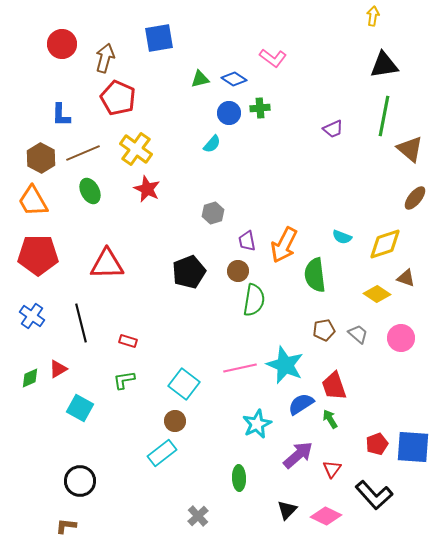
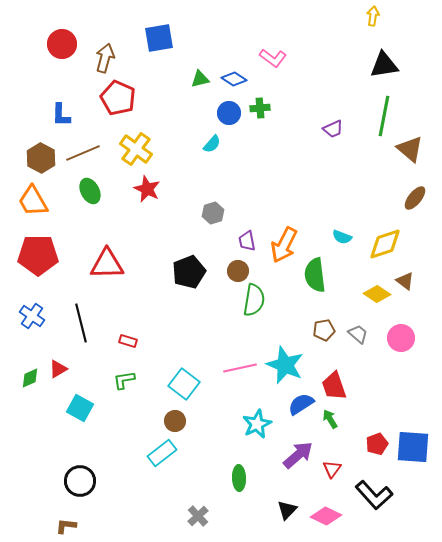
brown triangle at (406, 278): moved 1 px left, 3 px down; rotated 18 degrees clockwise
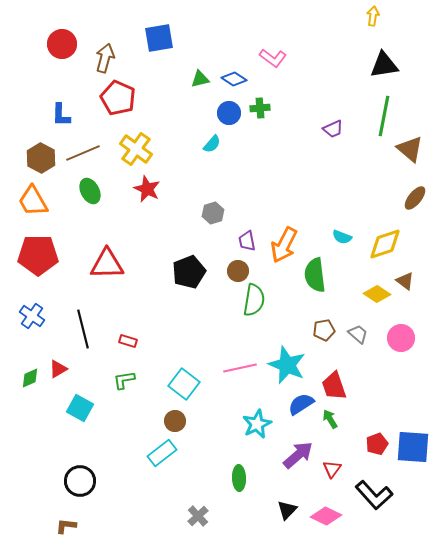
black line at (81, 323): moved 2 px right, 6 px down
cyan star at (285, 365): moved 2 px right
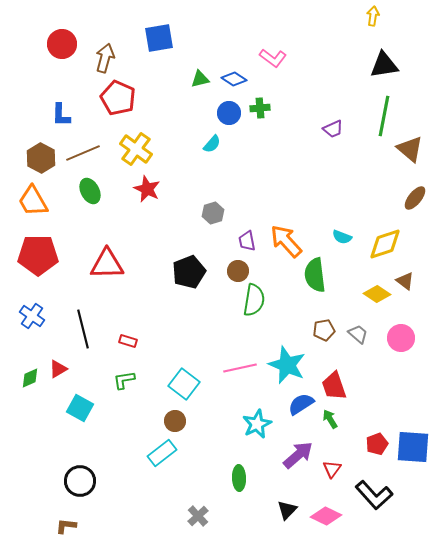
orange arrow at (284, 245): moved 2 px right, 4 px up; rotated 111 degrees clockwise
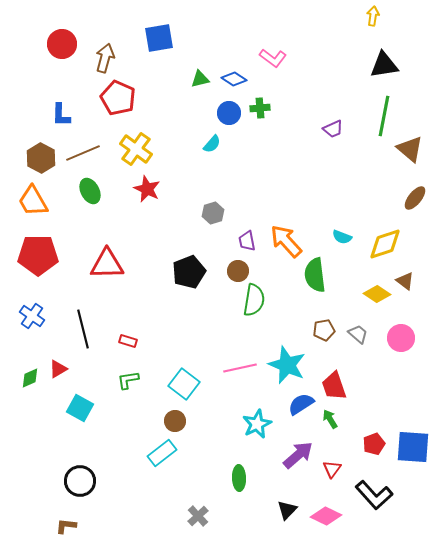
green L-shape at (124, 380): moved 4 px right
red pentagon at (377, 444): moved 3 px left
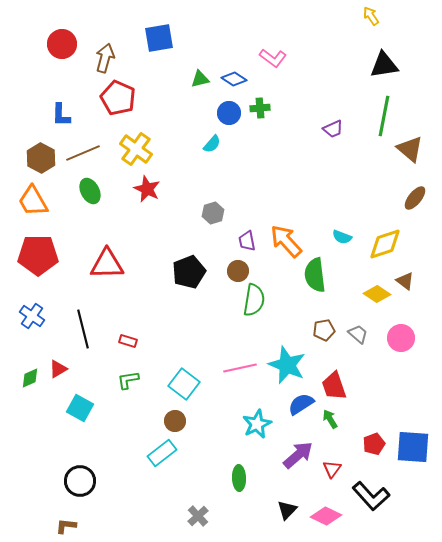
yellow arrow at (373, 16): moved 2 px left; rotated 42 degrees counterclockwise
black L-shape at (374, 495): moved 3 px left, 1 px down
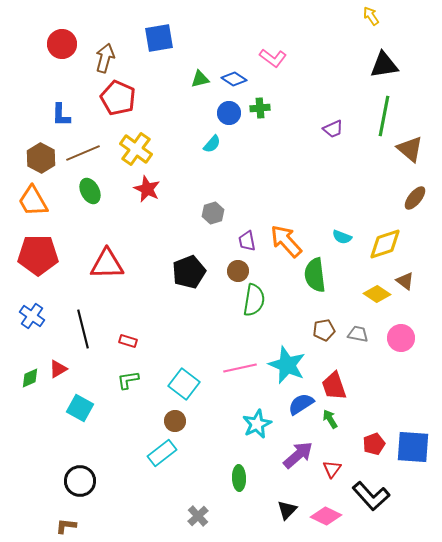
gray trapezoid at (358, 334): rotated 30 degrees counterclockwise
